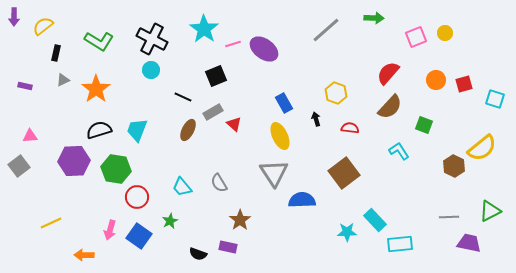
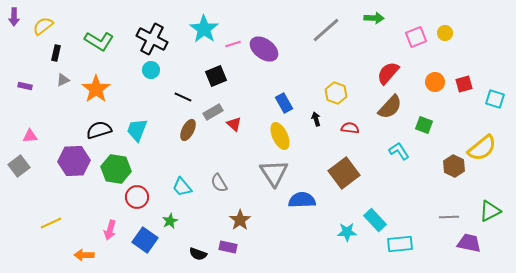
orange circle at (436, 80): moved 1 px left, 2 px down
blue square at (139, 236): moved 6 px right, 4 px down
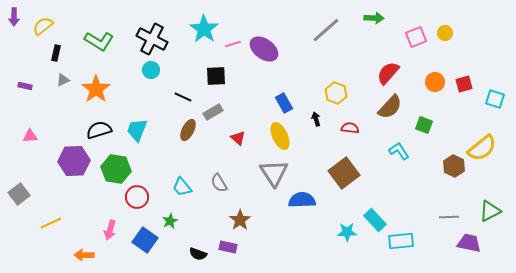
black square at (216, 76): rotated 20 degrees clockwise
red triangle at (234, 124): moved 4 px right, 14 px down
gray square at (19, 166): moved 28 px down
cyan rectangle at (400, 244): moved 1 px right, 3 px up
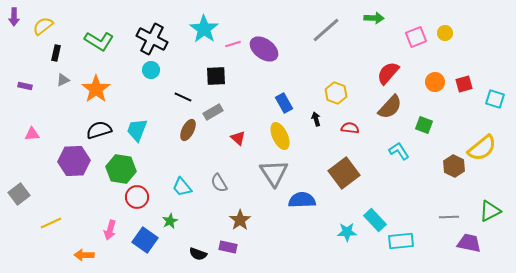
pink triangle at (30, 136): moved 2 px right, 2 px up
green hexagon at (116, 169): moved 5 px right
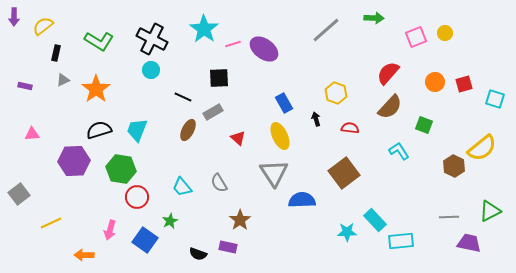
black square at (216, 76): moved 3 px right, 2 px down
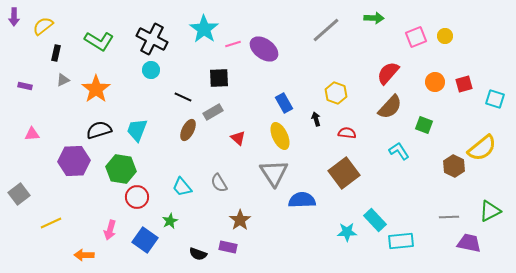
yellow circle at (445, 33): moved 3 px down
red semicircle at (350, 128): moved 3 px left, 5 px down
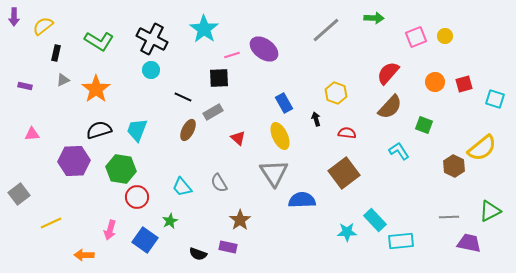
pink line at (233, 44): moved 1 px left, 11 px down
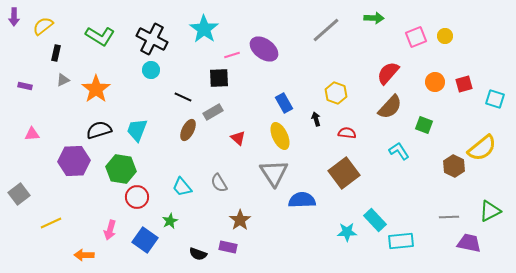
green L-shape at (99, 41): moved 1 px right, 5 px up
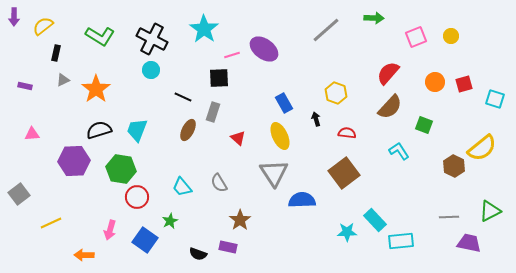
yellow circle at (445, 36): moved 6 px right
gray rectangle at (213, 112): rotated 42 degrees counterclockwise
